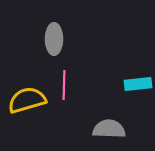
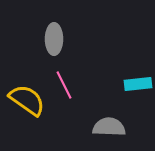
pink line: rotated 28 degrees counterclockwise
yellow semicircle: rotated 51 degrees clockwise
gray semicircle: moved 2 px up
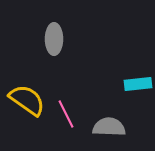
pink line: moved 2 px right, 29 px down
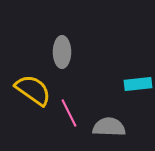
gray ellipse: moved 8 px right, 13 px down
yellow semicircle: moved 6 px right, 10 px up
pink line: moved 3 px right, 1 px up
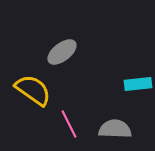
gray ellipse: rotated 52 degrees clockwise
pink line: moved 11 px down
gray semicircle: moved 6 px right, 2 px down
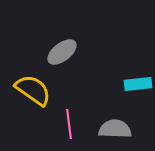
pink line: rotated 20 degrees clockwise
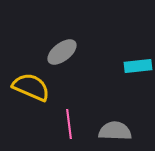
cyan rectangle: moved 18 px up
yellow semicircle: moved 2 px left, 3 px up; rotated 12 degrees counterclockwise
gray semicircle: moved 2 px down
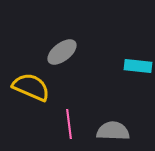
cyan rectangle: rotated 12 degrees clockwise
gray semicircle: moved 2 px left
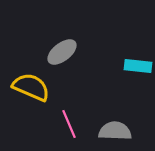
pink line: rotated 16 degrees counterclockwise
gray semicircle: moved 2 px right
